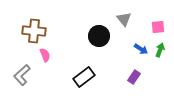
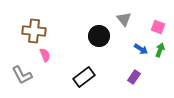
pink square: rotated 24 degrees clockwise
gray L-shape: rotated 75 degrees counterclockwise
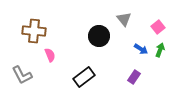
pink square: rotated 32 degrees clockwise
pink semicircle: moved 5 px right
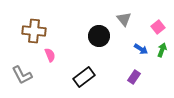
green arrow: moved 2 px right
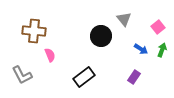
black circle: moved 2 px right
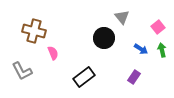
gray triangle: moved 2 px left, 2 px up
brown cross: rotated 10 degrees clockwise
black circle: moved 3 px right, 2 px down
green arrow: rotated 32 degrees counterclockwise
pink semicircle: moved 3 px right, 2 px up
gray L-shape: moved 4 px up
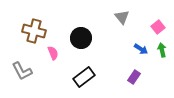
black circle: moved 23 px left
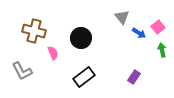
blue arrow: moved 2 px left, 16 px up
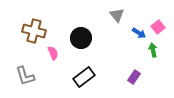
gray triangle: moved 5 px left, 2 px up
green arrow: moved 9 px left
gray L-shape: moved 3 px right, 5 px down; rotated 10 degrees clockwise
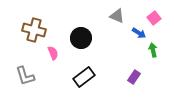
gray triangle: moved 1 px down; rotated 28 degrees counterclockwise
pink square: moved 4 px left, 9 px up
brown cross: moved 1 px up
